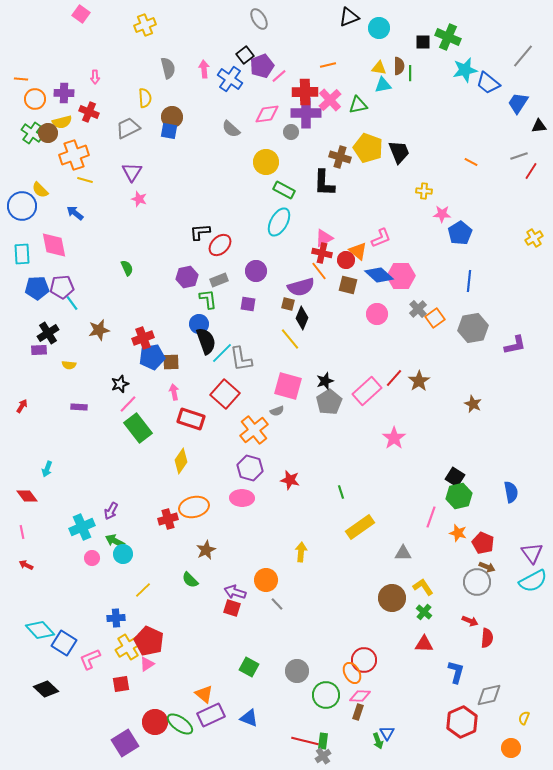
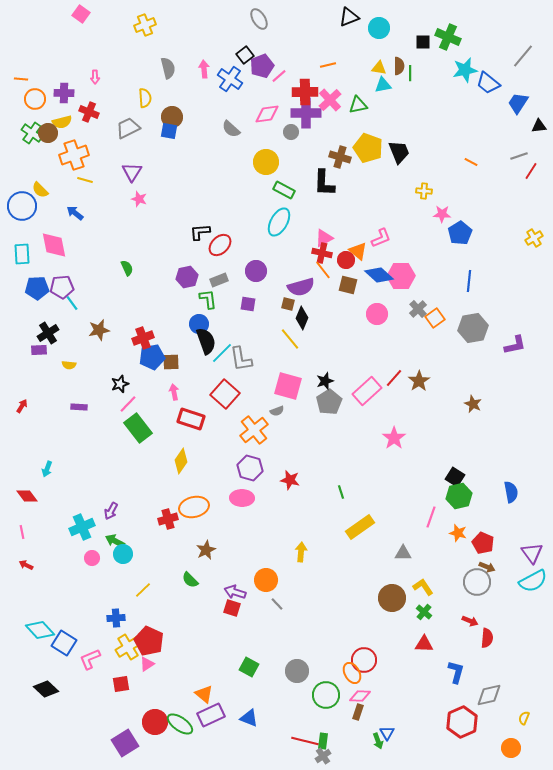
orange line at (319, 271): moved 4 px right, 1 px up
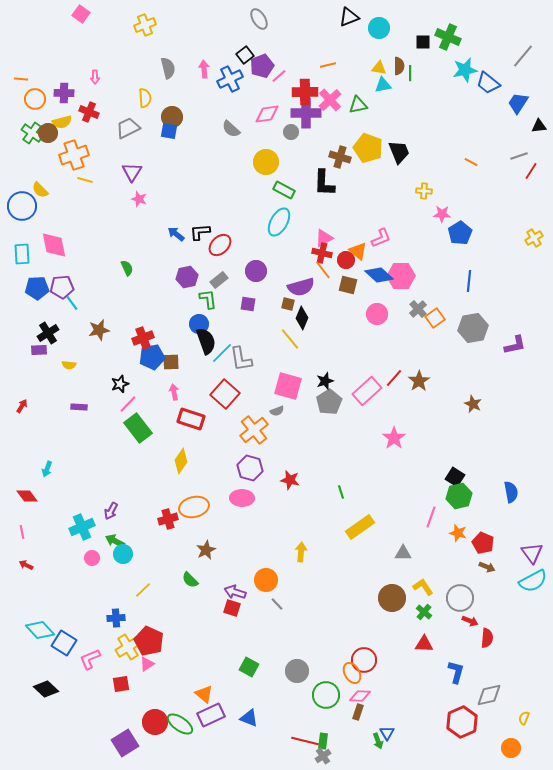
blue cross at (230, 79): rotated 30 degrees clockwise
blue arrow at (75, 213): moved 101 px right, 21 px down
gray rectangle at (219, 280): rotated 18 degrees counterclockwise
gray circle at (477, 582): moved 17 px left, 16 px down
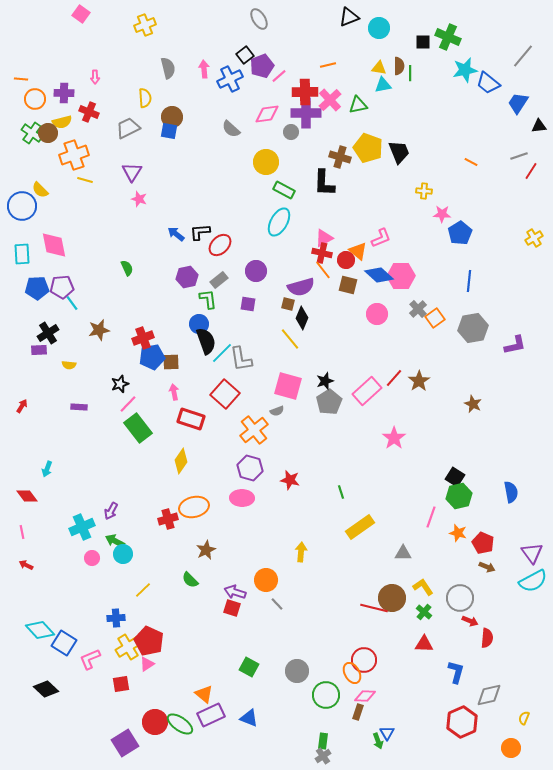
pink diamond at (360, 696): moved 5 px right
red line at (305, 741): moved 69 px right, 133 px up
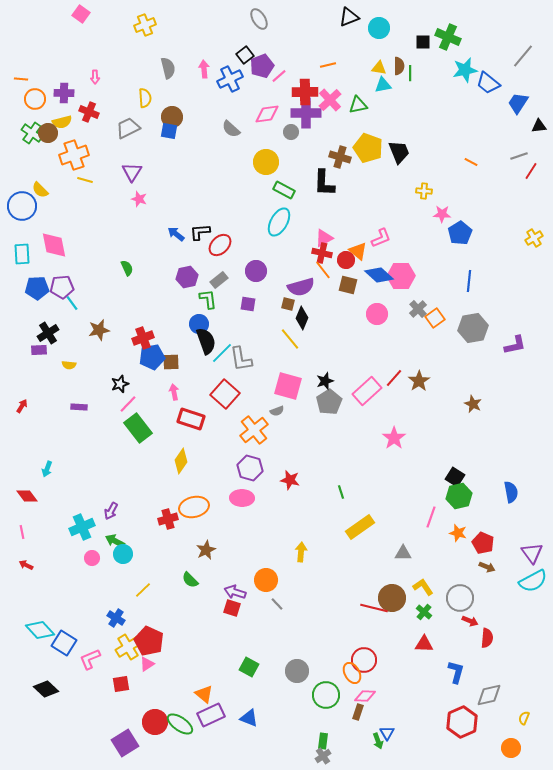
blue cross at (116, 618): rotated 36 degrees clockwise
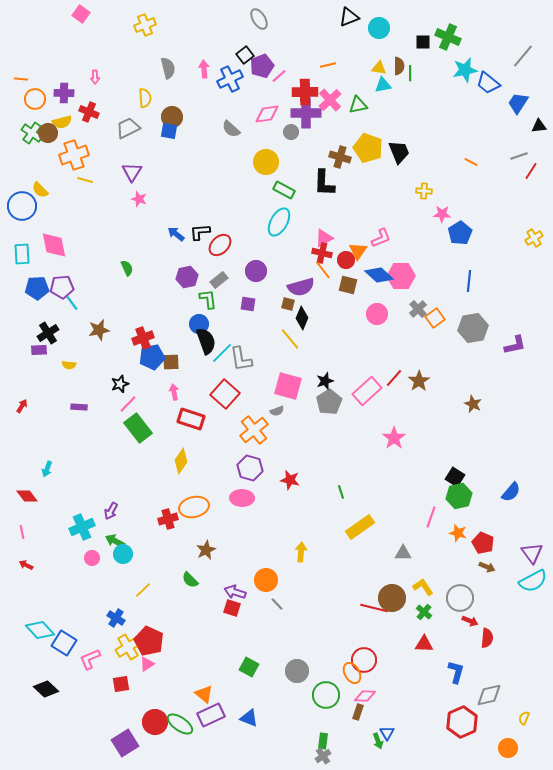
orange triangle at (358, 251): rotated 24 degrees clockwise
blue semicircle at (511, 492): rotated 50 degrees clockwise
orange circle at (511, 748): moved 3 px left
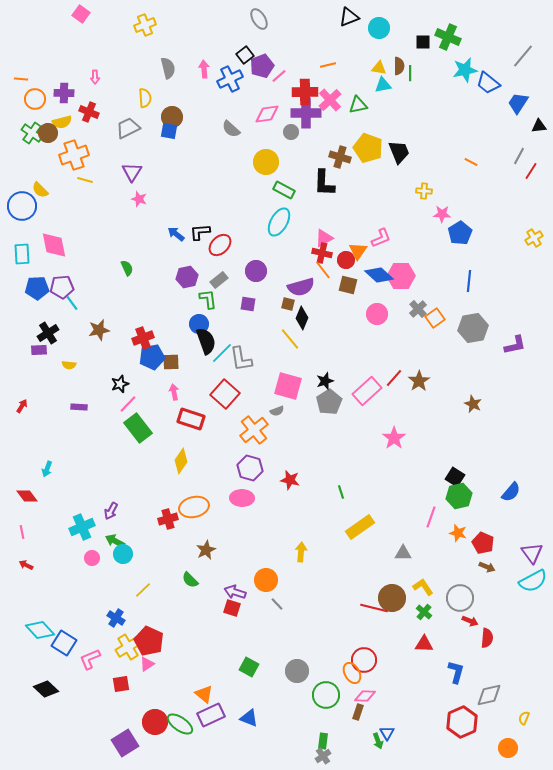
gray line at (519, 156): rotated 42 degrees counterclockwise
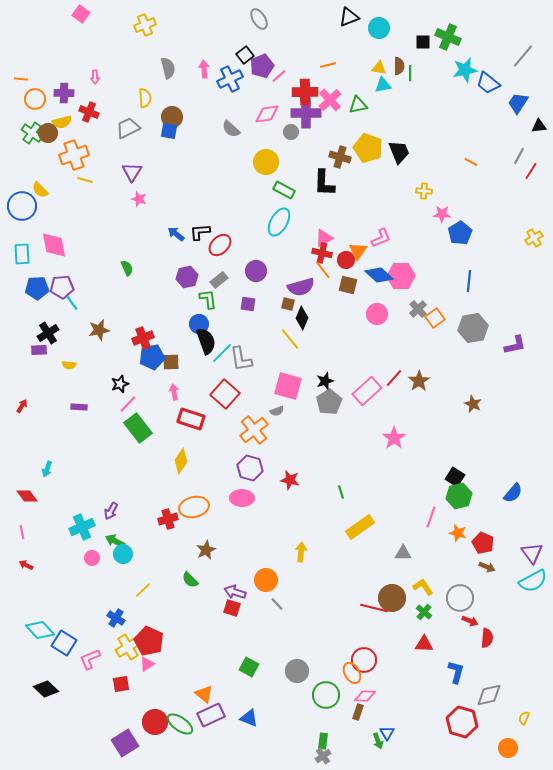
blue semicircle at (511, 492): moved 2 px right, 1 px down
red hexagon at (462, 722): rotated 20 degrees counterclockwise
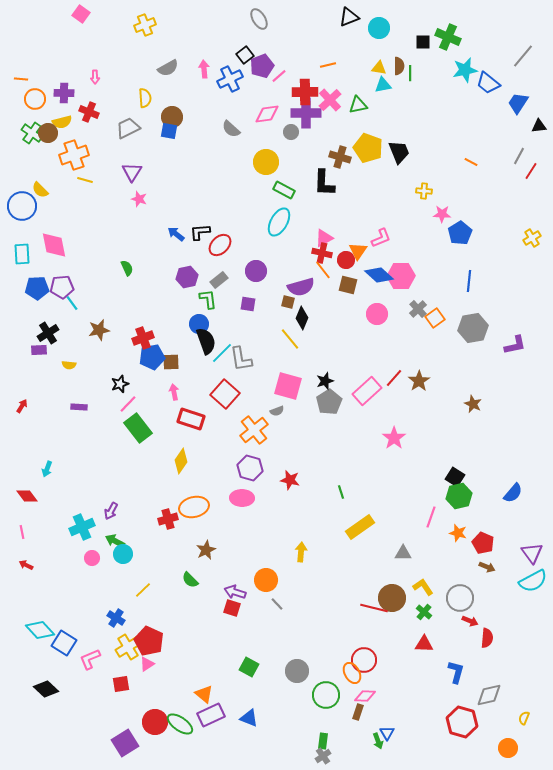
gray semicircle at (168, 68): rotated 75 degrees clockwise
yellow cross at (534, 238): moved 2 px left
brown square at (288, 304): moved 2 px up
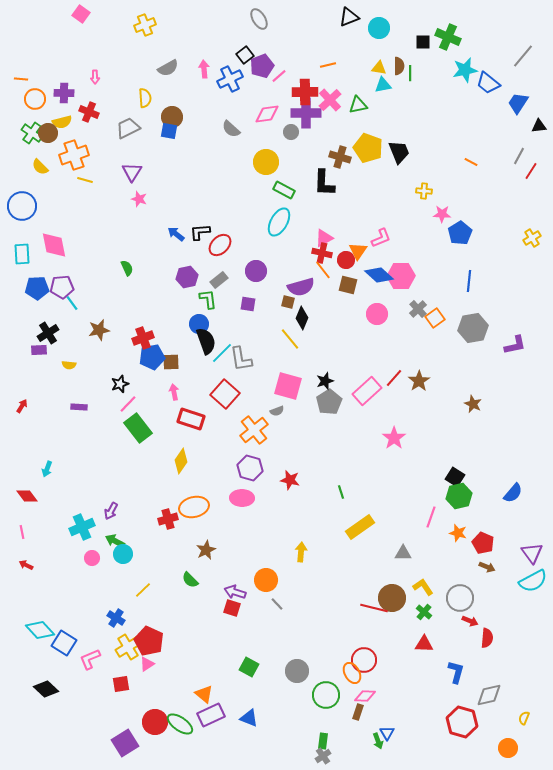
yellow semicircle at (40, 190): moved 23 px up
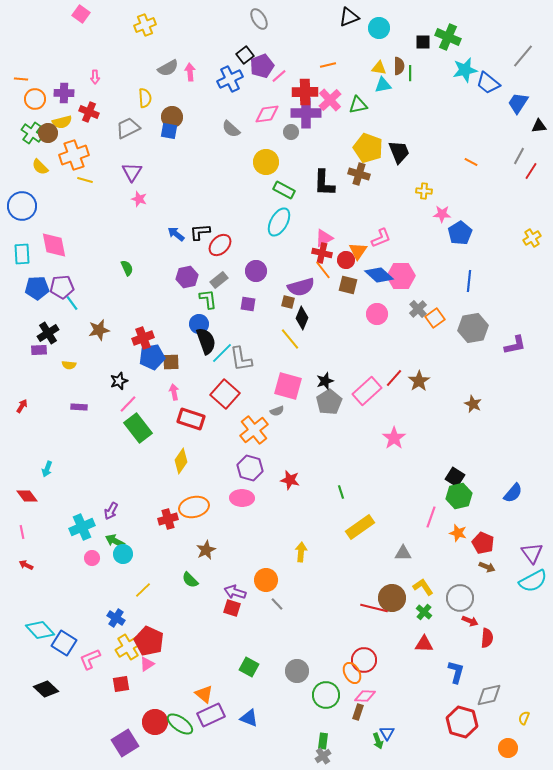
pink arrow at (204, 69): moved 14 px left, 3 px down
brown cross at (340, 157): moved 19 px right, 17 px down
black star at (120, 384): moved 1 px left, 3 px up
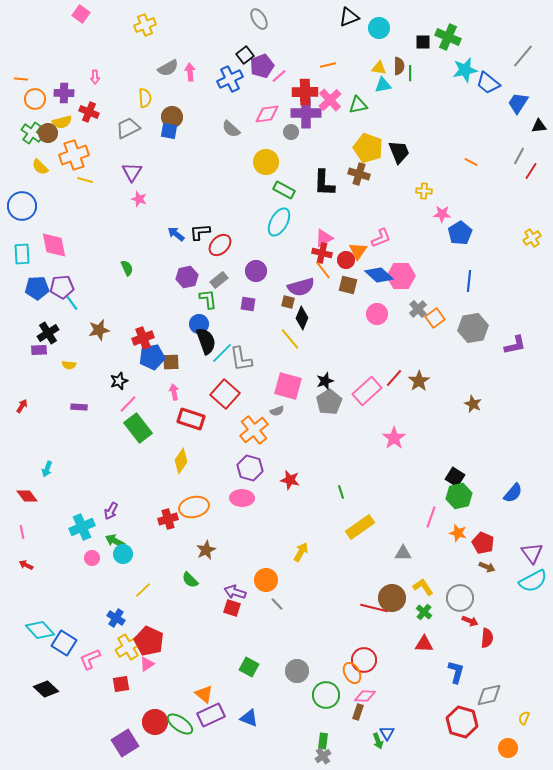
yellow arrow at (301, 552): rotated 24 degrees clockwise
